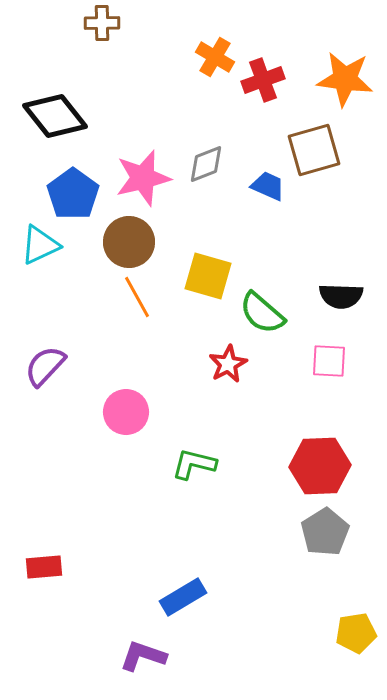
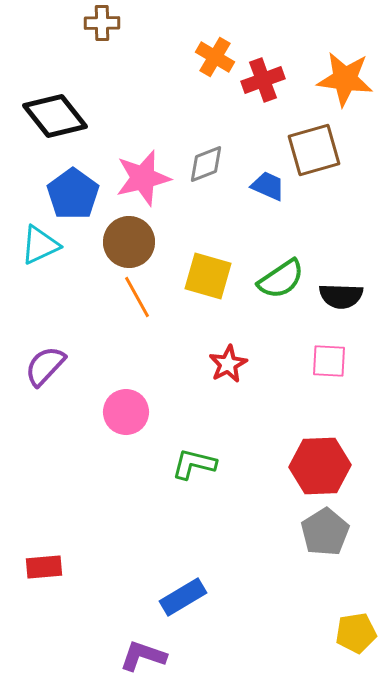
green semicircle: moved 19 px right, 34 px up; rotated 75 degrees counterclockwise
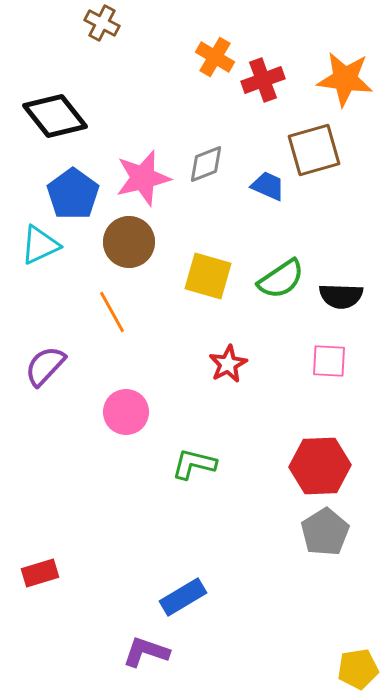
brown cross: rotated 28 degrees clockwise
orange line: moved 25 px left, 15 px down
red rectangle: moved 4 px left, 6 px down; rotated 12 degrees counterclockwise
yellow pentagon: moved 2 px right, 36 px down
purple L-shape: moved 3 px right, 4 px up
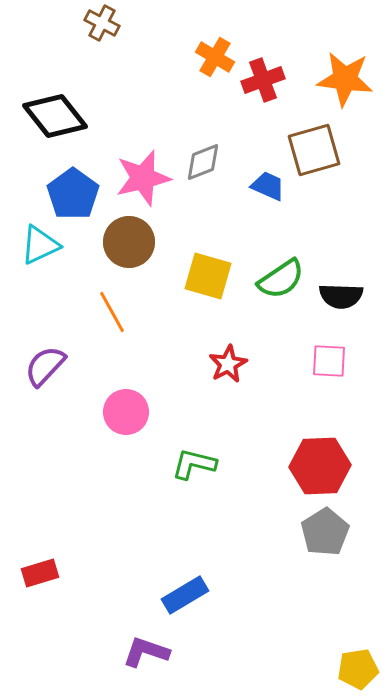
gray diamond: moved 3 px left, 2 px up
blue rectangle: moved 2 px right, 2 px up
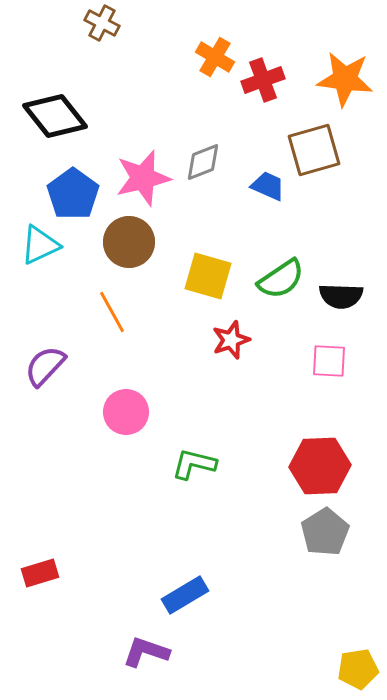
red star: moved 3 px right, 24 px up; rotated 9 degrees clockwise
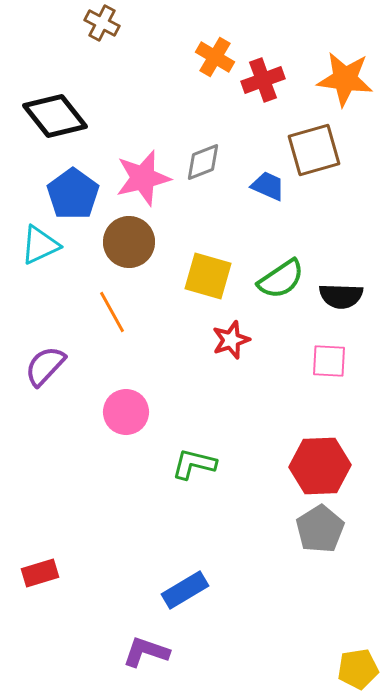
gray pentagon: moved 5 px left, 3 px up
blue rectangle: moved 5 px up
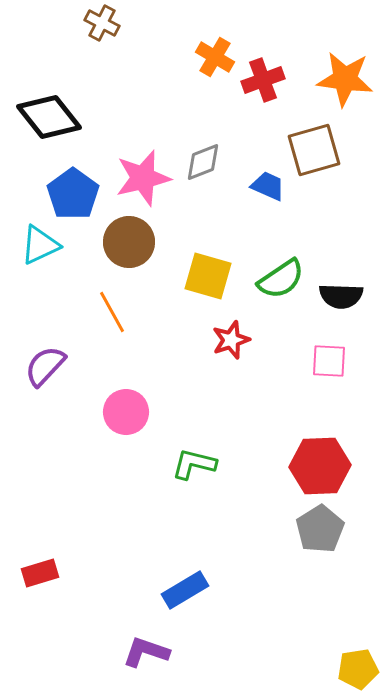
black diamond: moved 6 px left, 1 px down
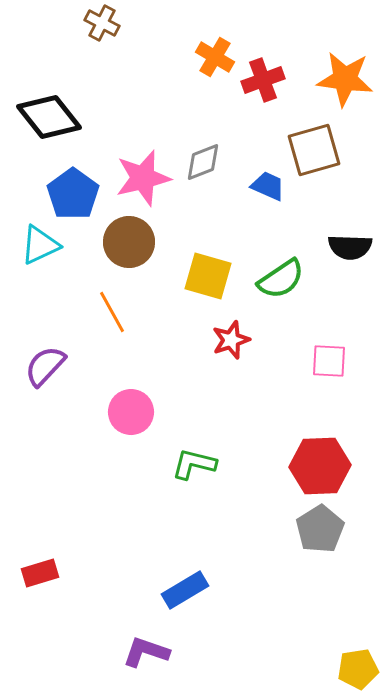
black semicircle: moved 9 px right, 49 px up
pink circle: moved 5 px right
